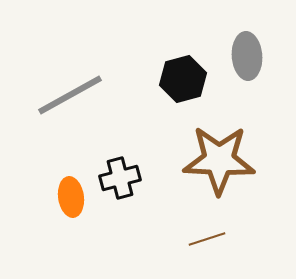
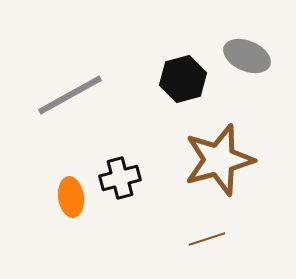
gray ellipse: rotated 63 degrees counterclockwise
brown star: rotated 18 degrees counterclockwise
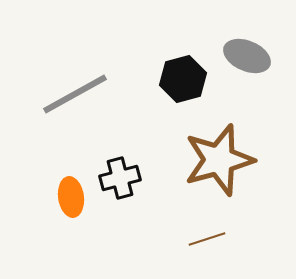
gray line: moved 5 px right, 1 px up
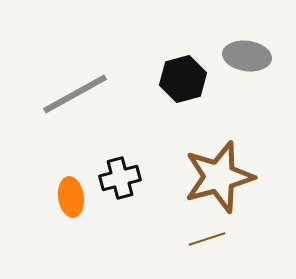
gray ellipse: rotated 15 degrees counterclockwise
brown star: moved 17 px down
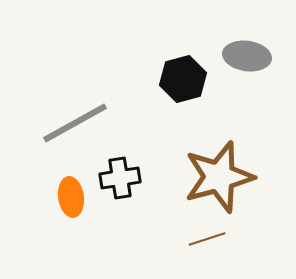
gray line: moved 29 px down
black cross: rotated 6 degrees clockwise
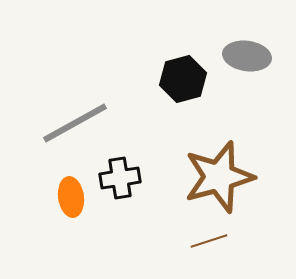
brown line: moved 2 px right, 2 px down
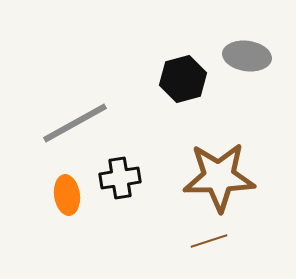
brown star: rotated 14 degrees clockwise
orange ellipse: moved 4 px left, 2 px up
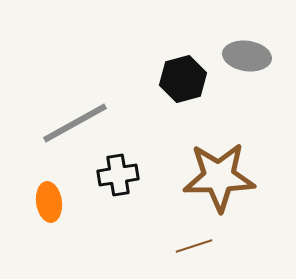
black cross: moved 2 px left, 3 px up
orange ellipse: moved 18 px left, 7 px down
brown line: moved 15 px left, 5 px down
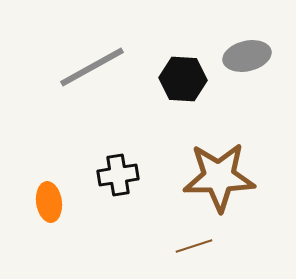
gray ellipse: rotated 21 degrees counterclockwise
black hexagon: rotated 18 degrees clockwise
gray line: moved 17 px right, 56 px up
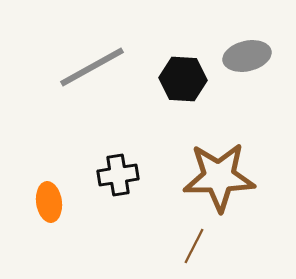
brown line: rotated 45 degrees counterclockwise
